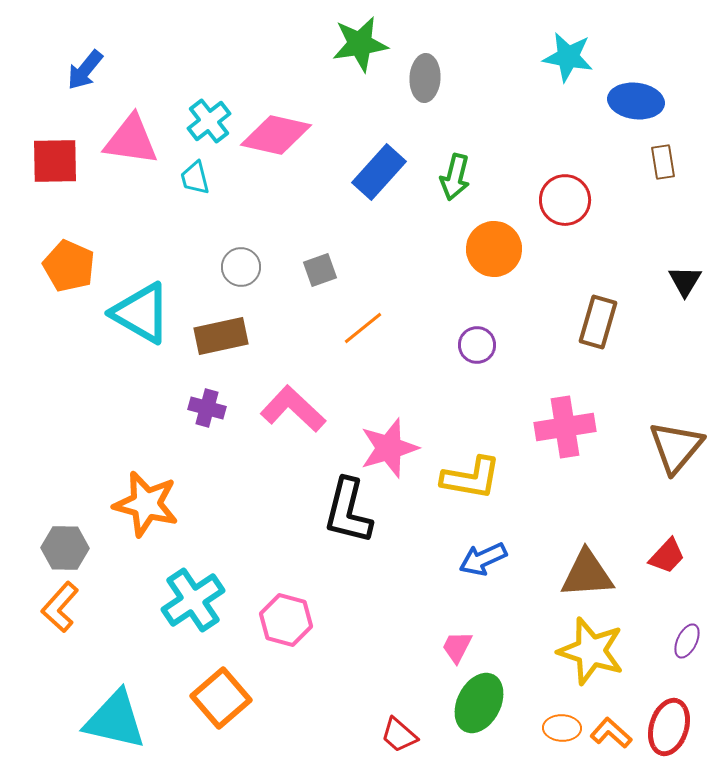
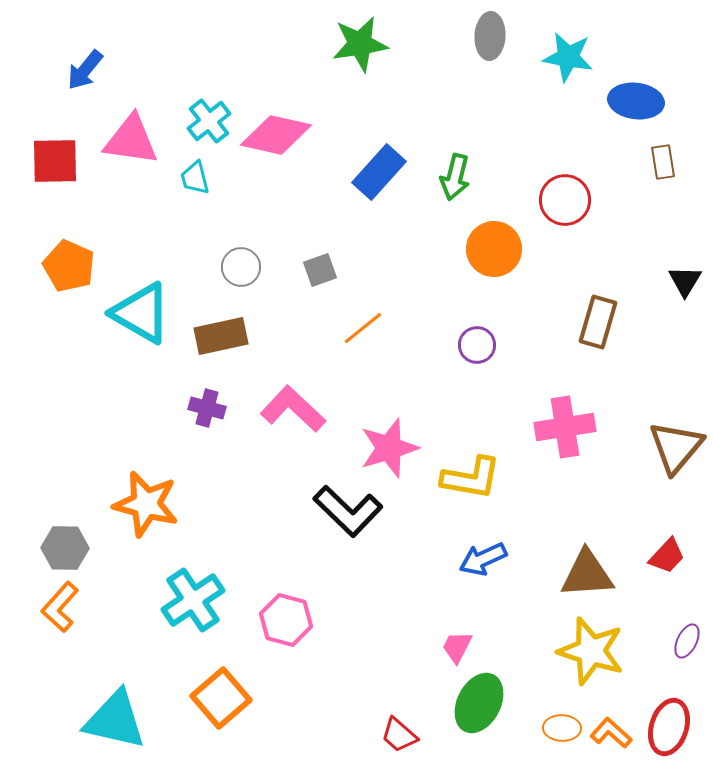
gray ellipse at (425, 78): moved 65 px right, 42 px up
black L-shape at (348, 511): rotated 60 degrees counterclockwise
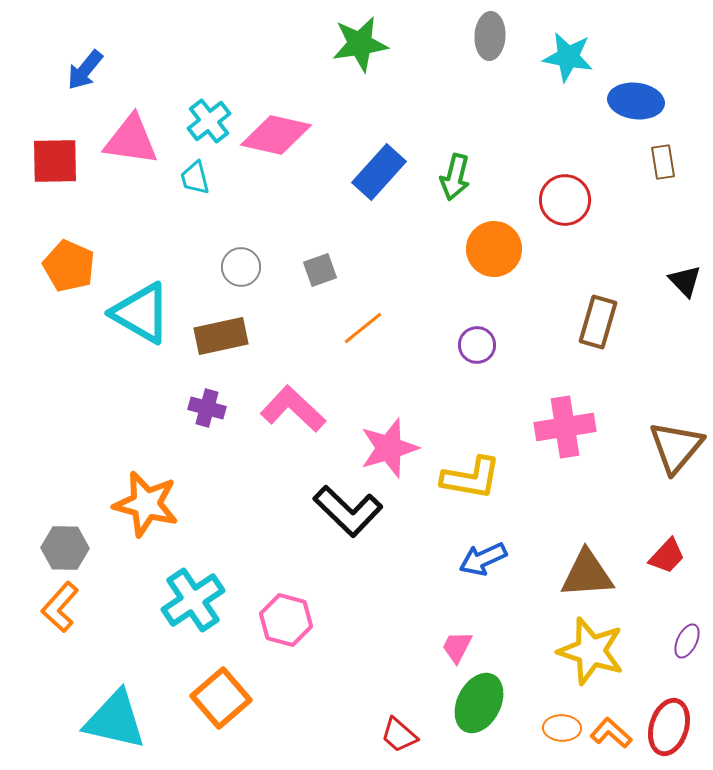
black triangle at (685, 281): rotated 15 degrees counterclockwise
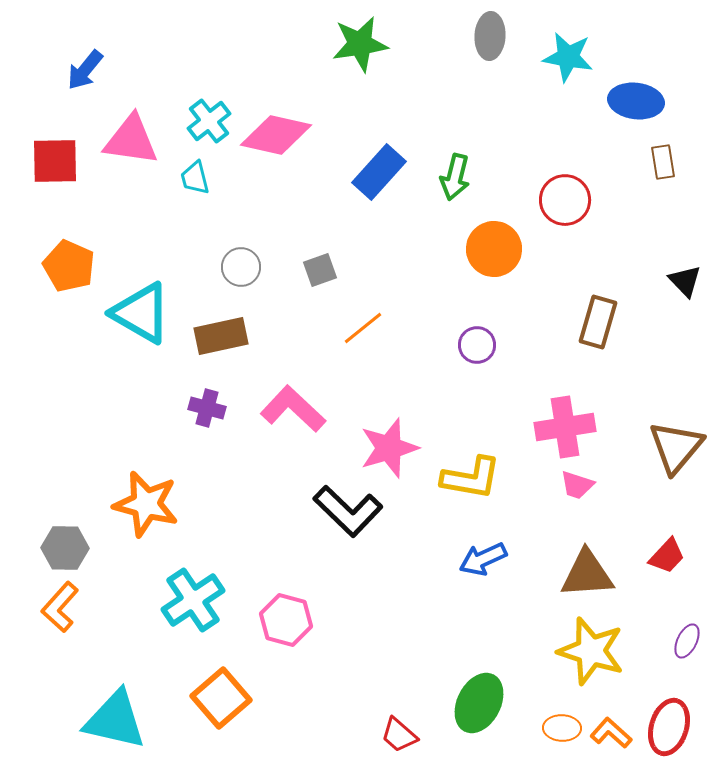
pink trapezoid at (457, 647): moved 120 px right, 162 px up; rotated 99 degrees counterclockwise
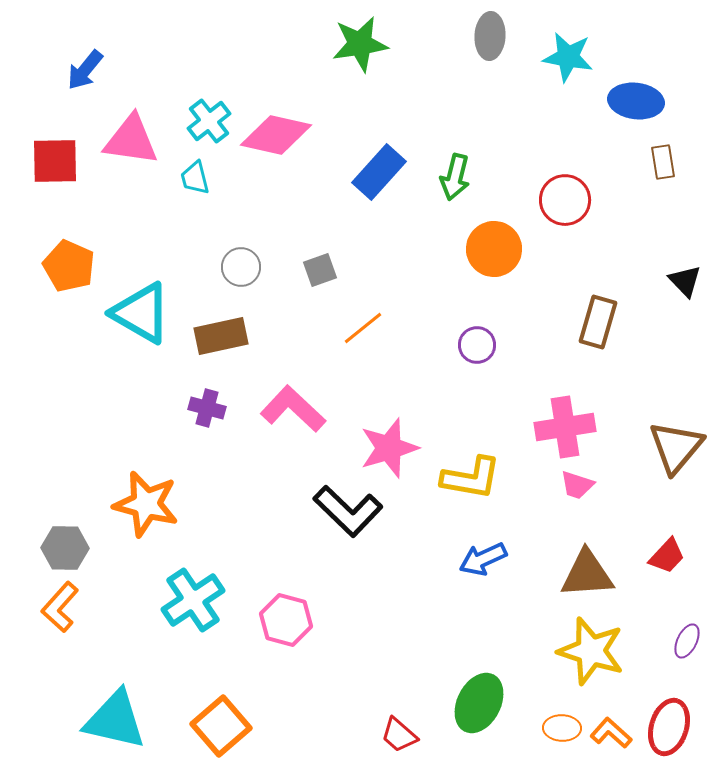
orange square at (221, 698): moved 28 px down
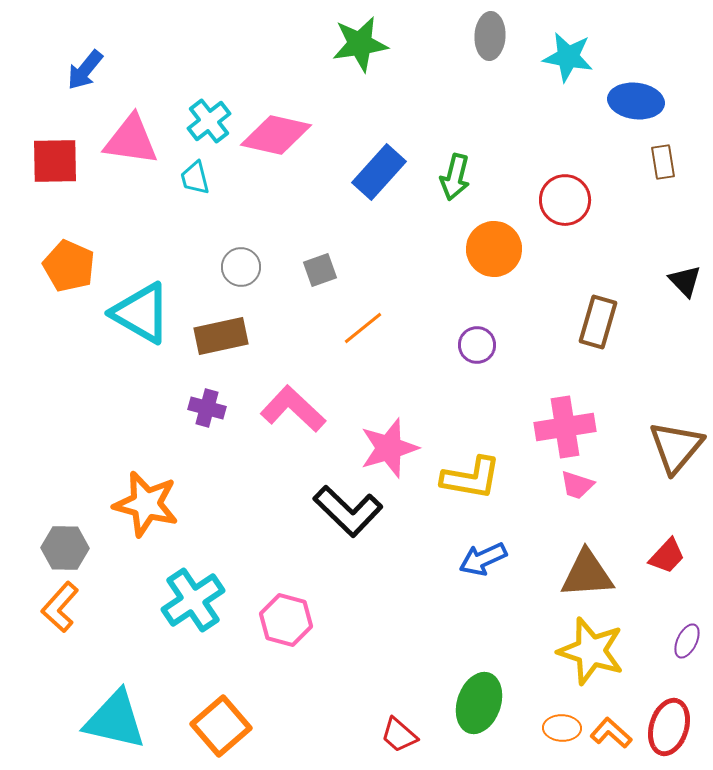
green ellipse at (479, 703): rotated 8 degrees counterclockwise
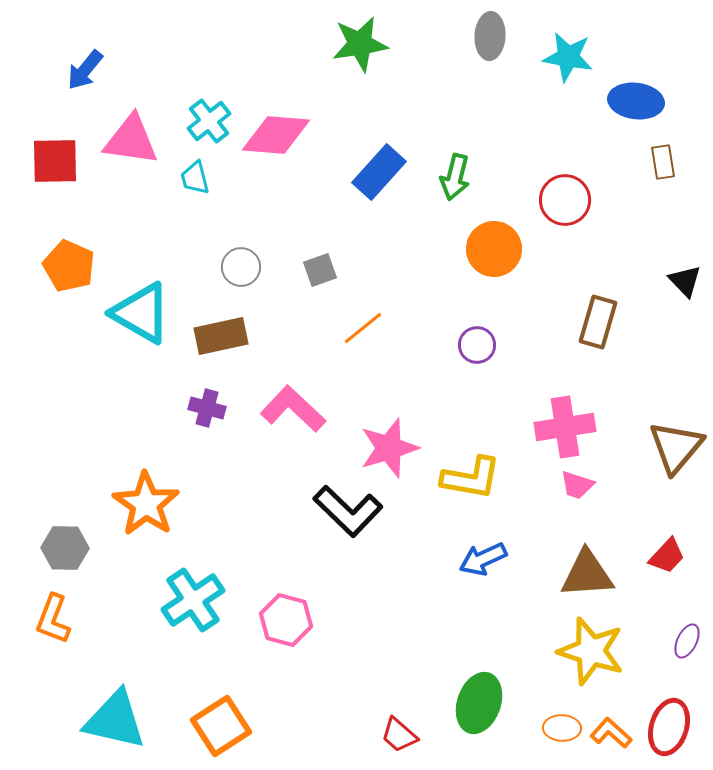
pink diamond at (276, 135): rotated 8 degrees counterclockwise
orange star at (146, 504): rotated 20 degrees clockwise
orange L-shape at (60, 607): moved 7 px left, 12 px down; rotated 21 degrees counterclockwise
orange square at (221, 726): rotated 8 degrees clockwise
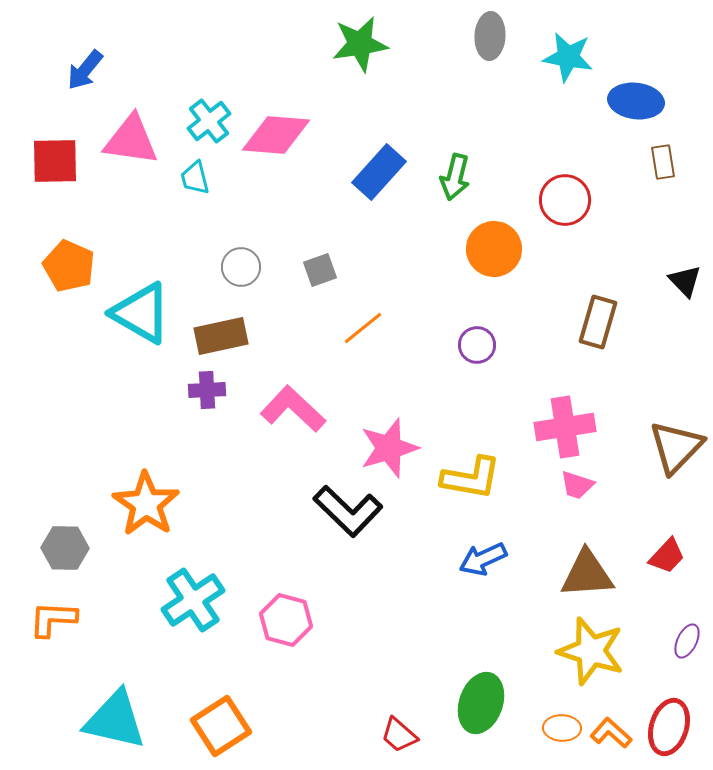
purple cross at (207, 408): moved 18 px up; rotated 18 degrees counterclockwise
brown triangle at (676, 447): rotated 4 degrees clockwise
orange L-shape at (53, 619): rotated 72 degrees clockwise
green ellipse at (479, 703): moved 2 px right
